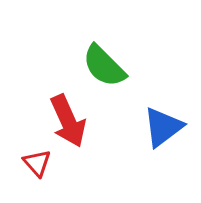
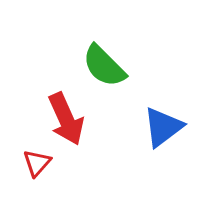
red arrow: moved 2 px left, 2 px up
red triangle: rotated 24 degrees clockwise
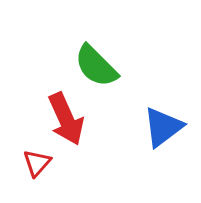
green semicircle: moved 8 px left
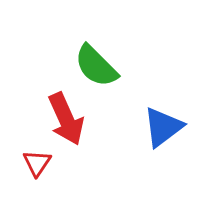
red triangle: rotated 8 degrees counterclockwise
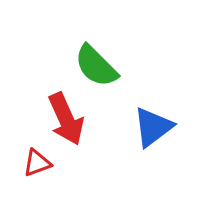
blue triangle: moved 10 px left
red triangle: rotated 36 degrees clockwise
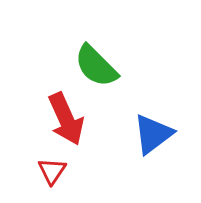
blue triangle: moved 7 px down
red triangle: moved 15 px right, 8 px down; rotated 36 degrees counterclockwise
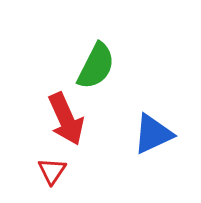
green semicircle: rotated 108 degrees counterclockwise
blue triangle: rotated 12 degrees clockwise
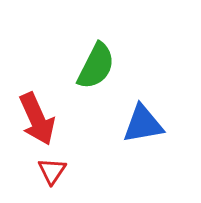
red arrow: moved 29 px left
blue triangle: moved 10 px left, 10 px up; rotated 15 degrees clockwise
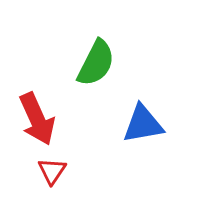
green semicircle: moved 3 px up
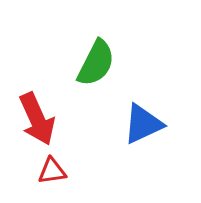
blue triangle: rotated 15 degrees counterclockwise
red triangle: rotated 48 degrees clockwise
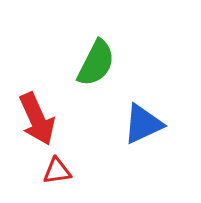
red triangle: moved 5 px right
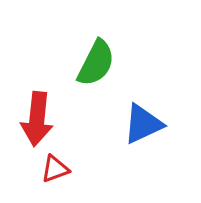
red arrow: rotated 30 degrees clockwise
red triangle: moved 2 px left, 2 px up; rotated 12 degrees counterclockwise
